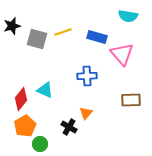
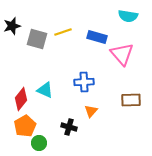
blue cross: moved 3 px left, 6 px down
orange triangle: moved 5 px right, 2 px up
black cross: rotated 14 degrees counterclockwise
green circle: moved 1 px left, 1 px up
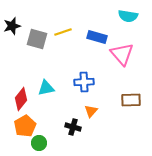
cyan triangle: moved 1 px right, 2 px up; rotated 36 degrees counterclockwise
black cross: moved 4 px right
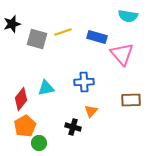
black star: moved 2 px up
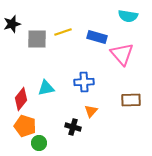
gray square: rotated 15 degrees counterclockwise
orange pentagon: rotated 25 degrees counterclockwise
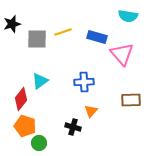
cyan triangle: moved 6 px left, 7 px up; rotated 24 degrees counterclockwise
